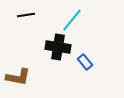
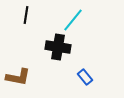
black line: rotated 72 degrees counterclockwise
cyan line: moved 1 px right
blue rectangle: moved 15 px down
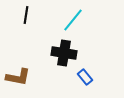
black cross: moved 6 px right, 6 px down
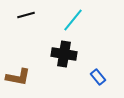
black line: rotated 66 degrees clockwise
black cross: moved 1 px down
blue rectangle: moved 13 px right
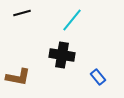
black line: moved 4 px left, 2 px up
cyan line: moved 1 px left
black cross: moved 2 px left, 1 px down
